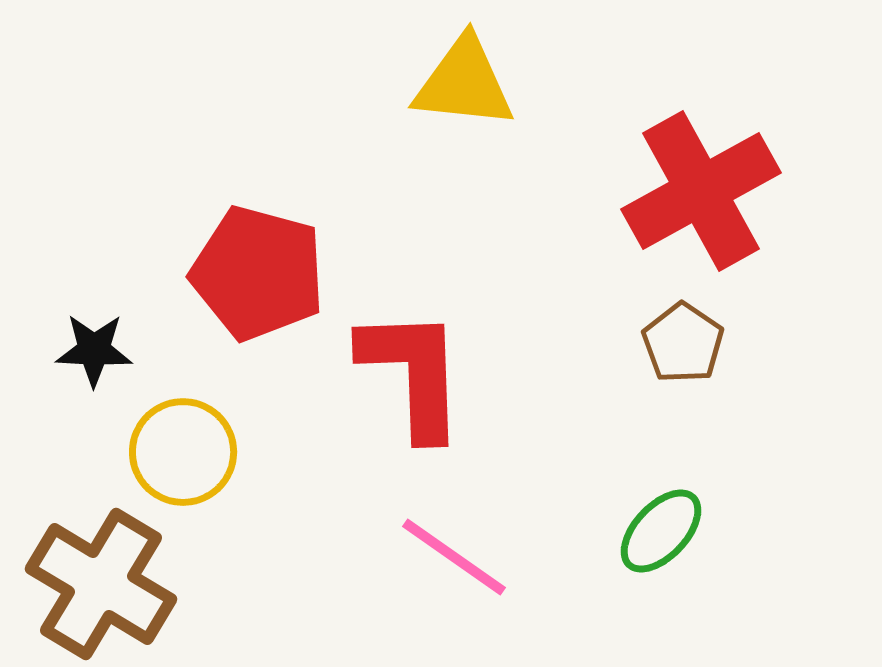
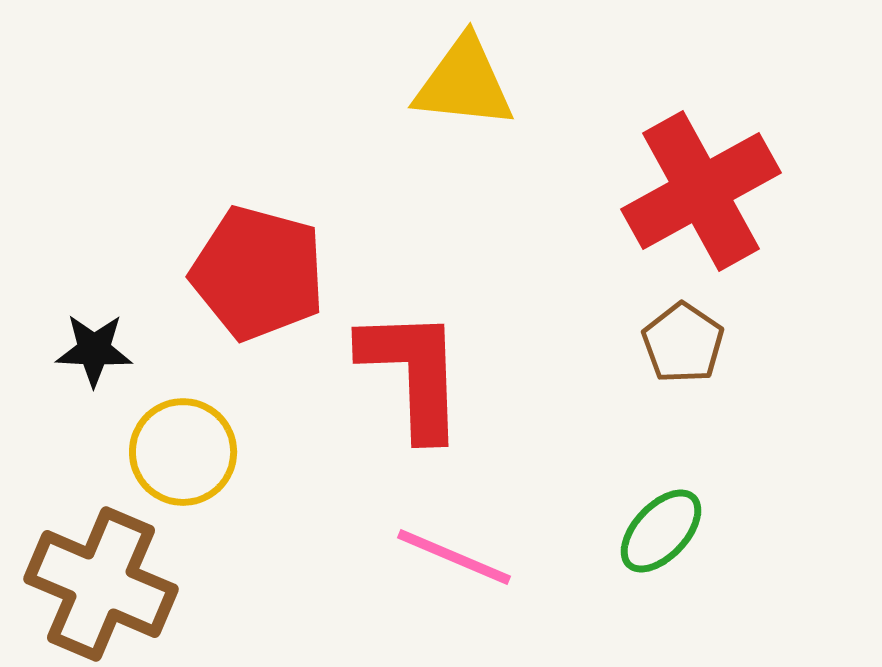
pink line: rotated 12 degrees counterclockwise
brown cross: rotated 8 degrees counterclockwise
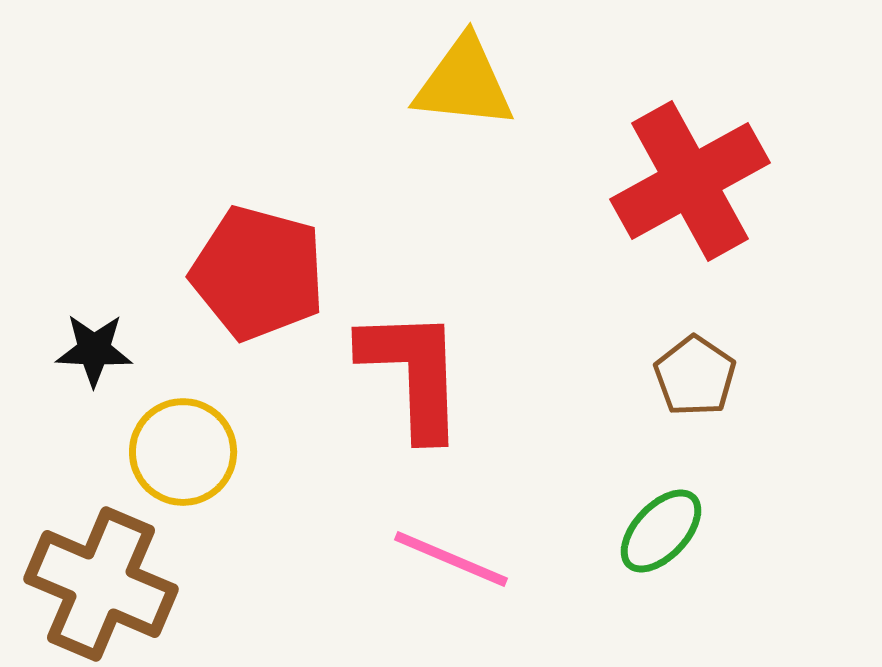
red cross: moved 11 px left, 10 px up
brown pentagon: moved 12 px right, 33 px down
pink line: moved 3 px left, 2 px down
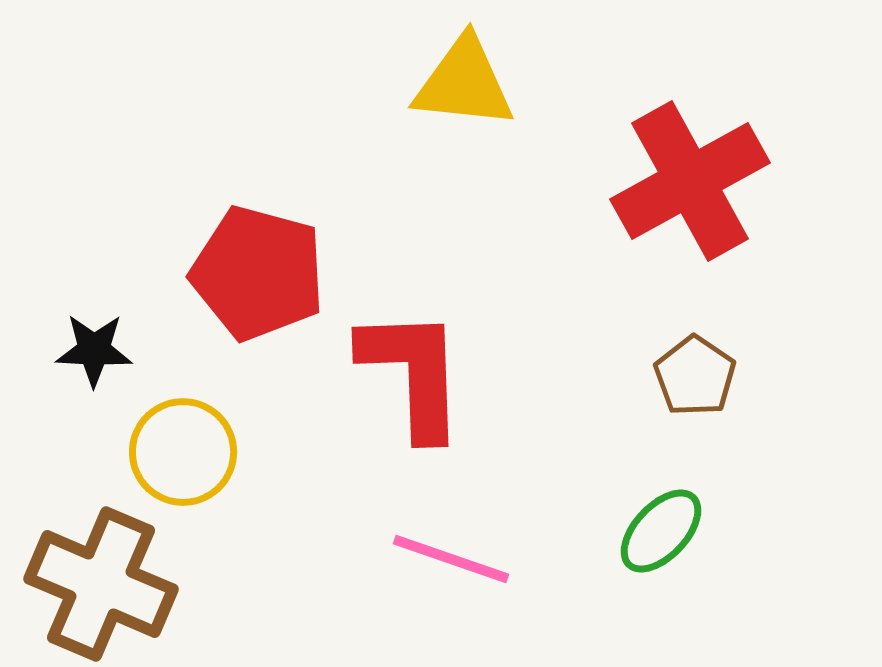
pink line: rotated 4 degrees counterclockwise
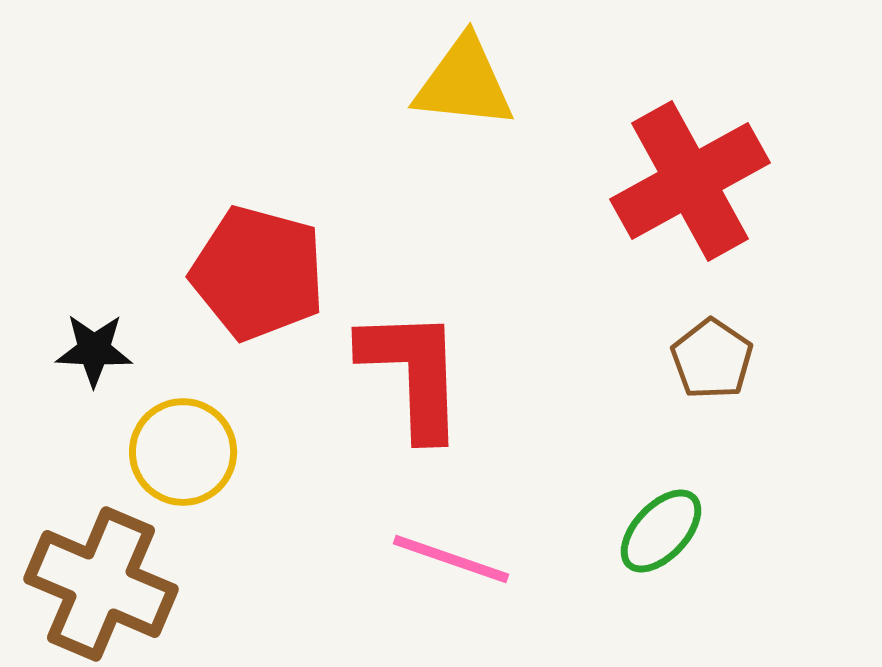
brown pentagon: moved 17 px right, 17 px up
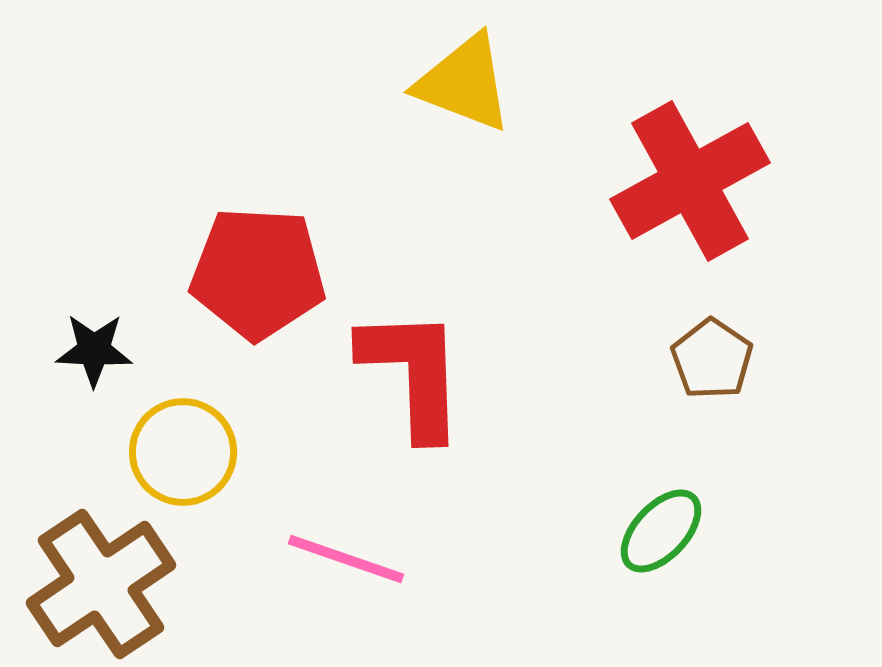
yellow triangle: rotated 15 degrees clockwise
red pentagon: rotated 12 degrees counterclockwise
pink line: moved 105 px left
brown cross: rotated 33 degrees clockwise
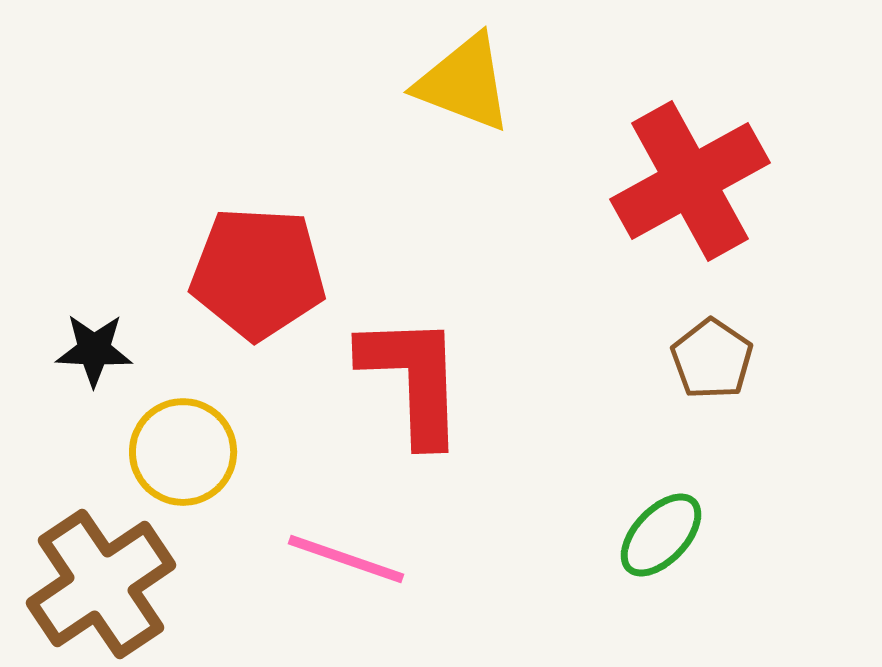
red L-shape: moved 6 px down
green ellipse: moved 4 px down
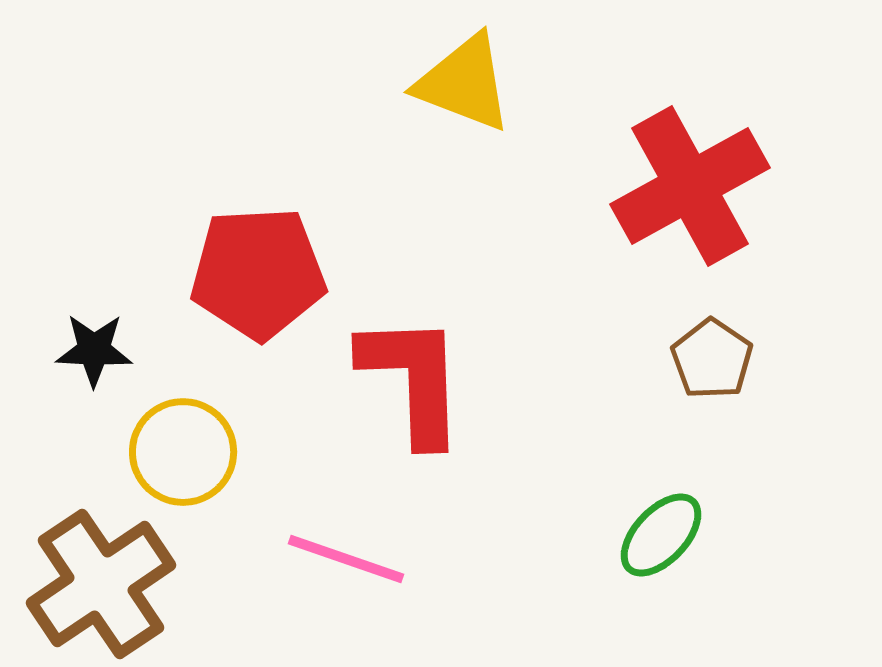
red cross: moved 5 px down
red pentagon: rotated 6 degrees counterclockwise
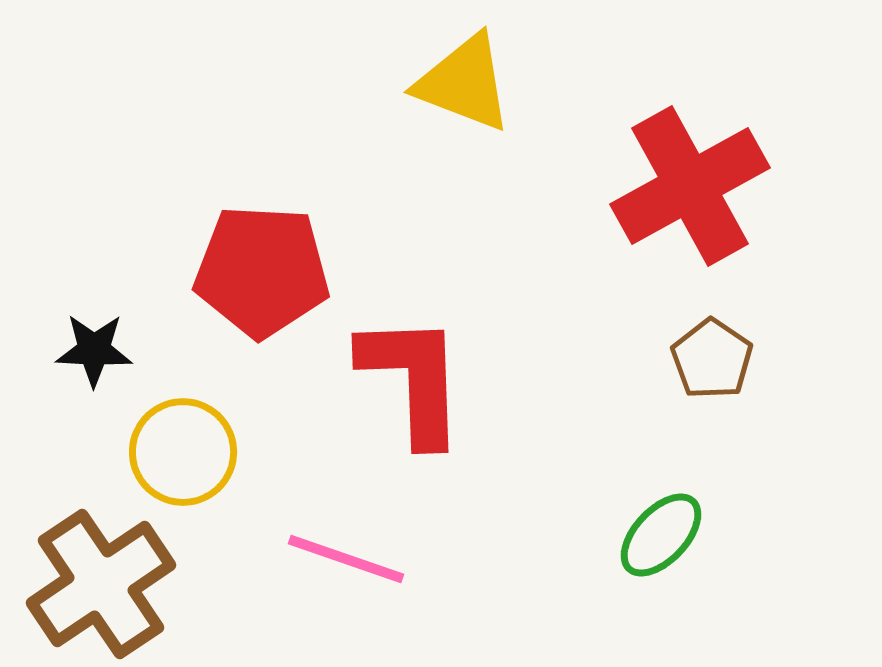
red pentagon: moved 4 px right, 2 px up; rotated 6 degrees clockwise
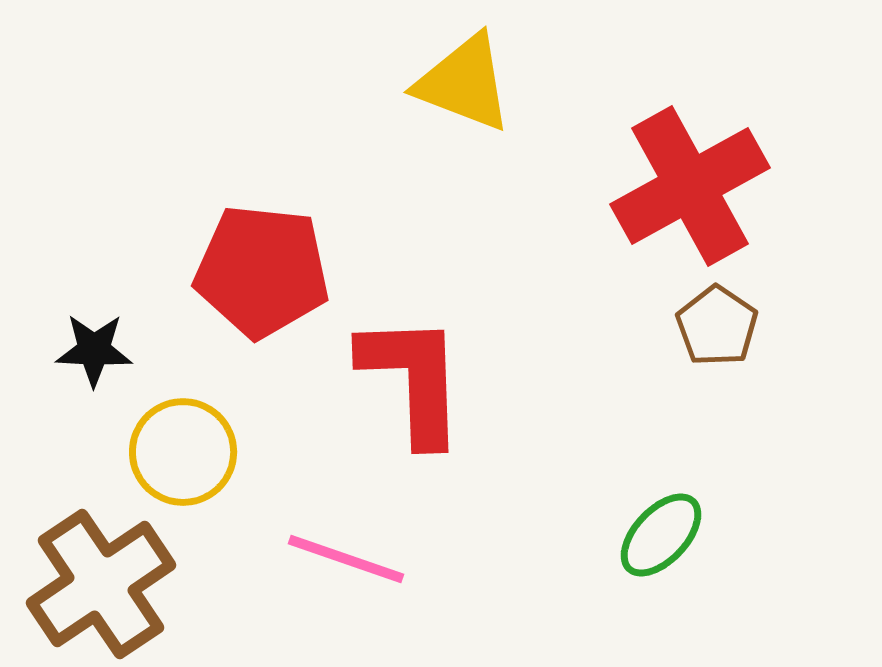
red pentagon: rotated 3 degrees clockwise
brown pentagon: moved 5 px right, 33 px up
